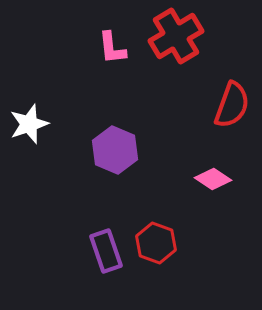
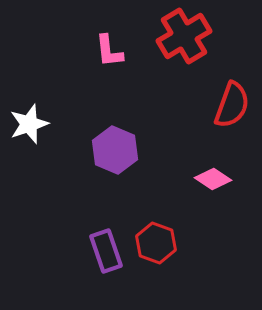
red cross: moved 8 px right
pink L-shape: moved 3 px left, 3 px down
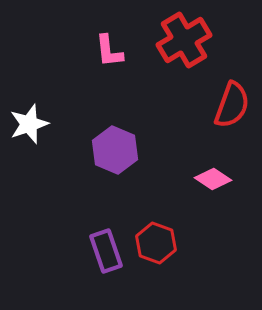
red cross: moved 4 px down
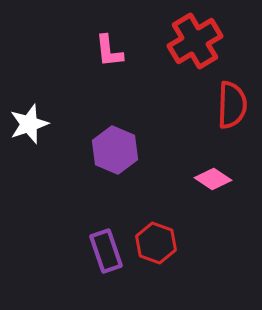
red cross: moved 11 px right, 1 px down
red semicircle: rotated 18 degrees counterclockwise
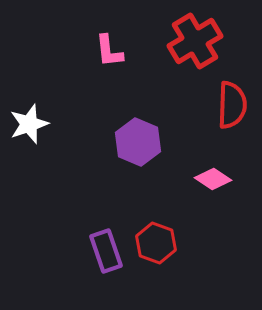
purple hexagon: moved 23 px right, 8 px up
